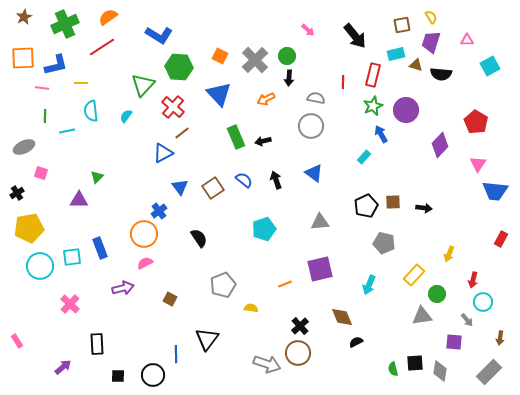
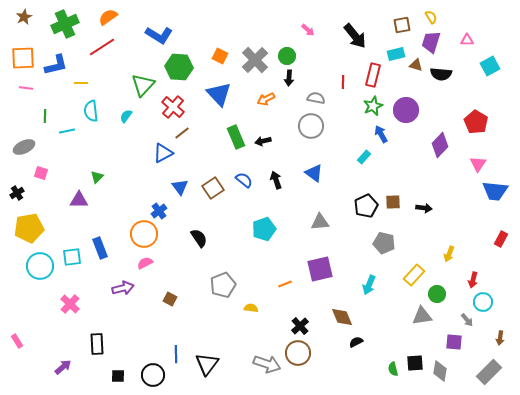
pink line at (42, 88): moved 16 px left
black triangle at (207, 339): moved 25 px down
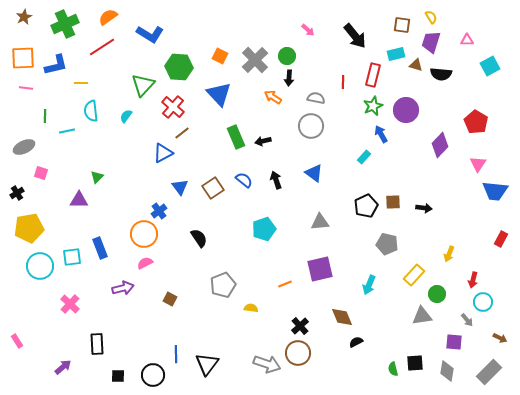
brown square at (402, 25): rotated 18 degrees clockwise
blue L-shape at (159, 35): moved 9 px left, 1 px up
orange arrow at (266, 99): moved 7 px right, 2 px up; rotated 60 degrees clockwise
gray pentagon at (384, 243): moved 3 px right, 1 px down
brown arrow at (500, 338): rotated 72 degrees counterclockwise
gray diamond at (440, 371): moved 7 px right
